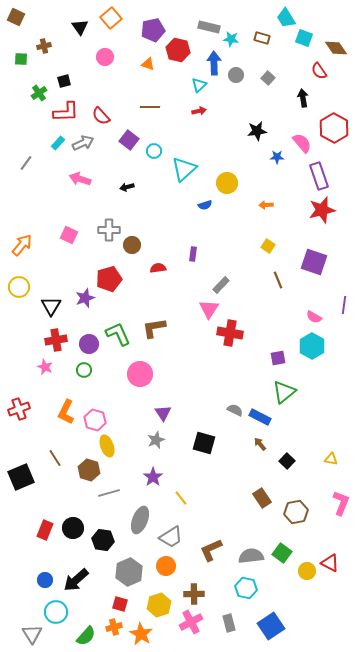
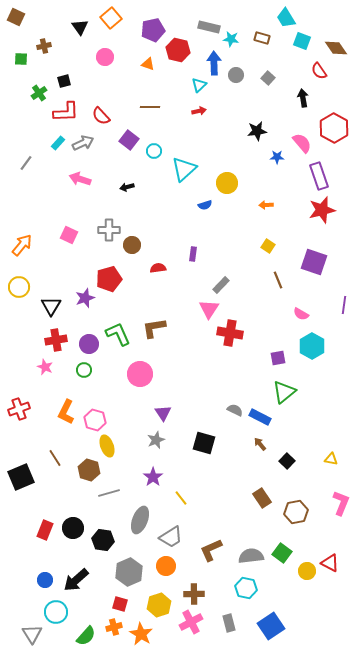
cyan square at (304, 38): moved 2 px left, 3 px down
pink semicircle at (314, 317): moved 13 px left, 3 px up
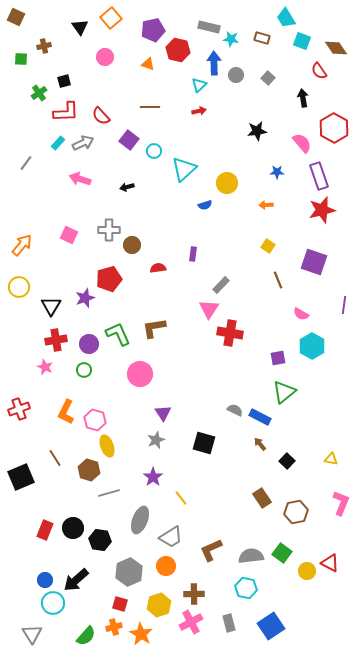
blue star at (277, 157): moved 15 px down
black hexagon at (103, 540): moved 3 px left
cyan circle at (56, 612): moved 3 px left, 9 px up
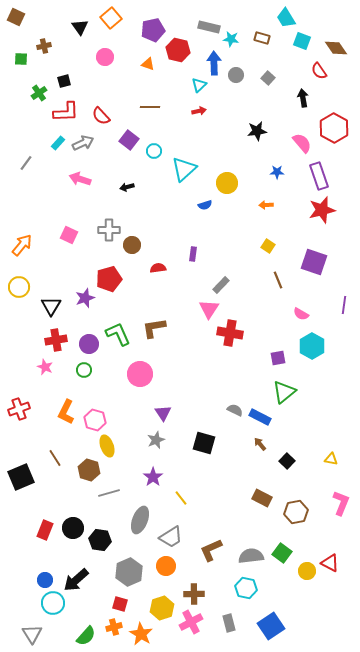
brown rectangle at (262, 498): rotated 30 degrees counterclockwise
yellow hexagon at (159, 605): moved 3 px right, 3 px down
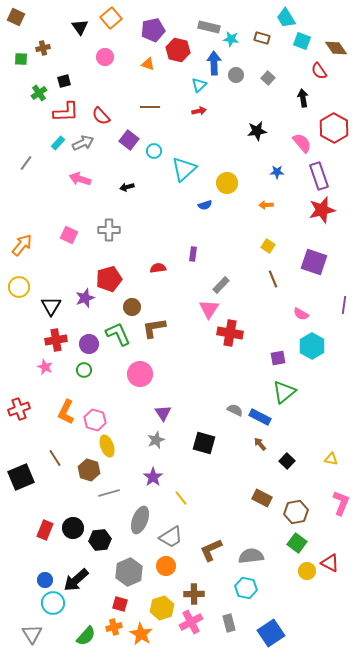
brown cross at (44, 46): moved 1 px left, 2 px down
brown circle at (132, 245): moved 62 px down
brown line at (278, 280): moved 5 px left, 1 px up
black hexagon at (100, 540): rotated 15 degrees counterclockwise
green square at (282, 553): moved 15 px right, 10 px up
blue square at (271, 626): moved 7 px down
